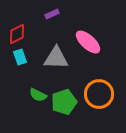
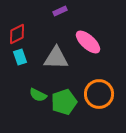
purple rectangle: moved 8 px right, 3 px up
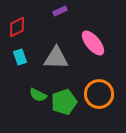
red diamond: moved 7 px up
pink ellipse: moved 5 px right, 1 px down; rotated 8 degrees clockwise
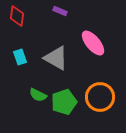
purple rectangle: rotated 48 degrees clockwise
red diamond: moved 11 px up; rotated 55 degrees counterclockwise
gray triangle: rotated 28 degrees clockwise
orange circle: moved 1 px right, 3 px down
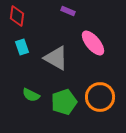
purple rectangle: moved 8 px right
cyan rectangle: moved 2 px right, 10 px up
green semicircle: moved 7 px left
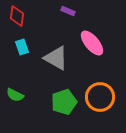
pink ellipse: moved 1 px left
green semicircle: moved 16 px left
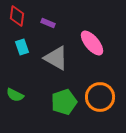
purple rectangle: moved 20 px left, 12 px down
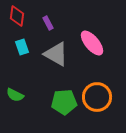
purple rectangle: rotated 40 degrees clockwise
gray triangle: moved 4 px up
orange circle: moved 3 px left
green pentagon: rotated 15 degrees clockwise
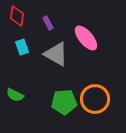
pink ellipse: moved 6 px left, 5 px up
orange circle: moved 2 px left, 2 px down
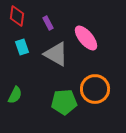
green semicircle: rotated 90 degrees counterclockwise
orange circle: moved 10 px up
